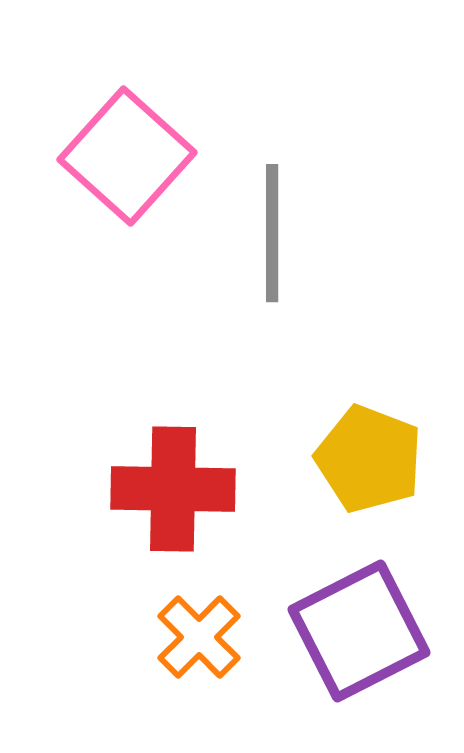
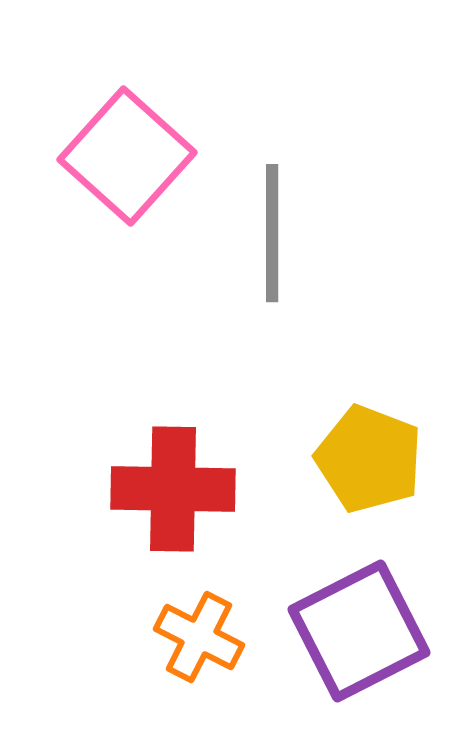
orange cross: rotated 18 degrees counterclockwise
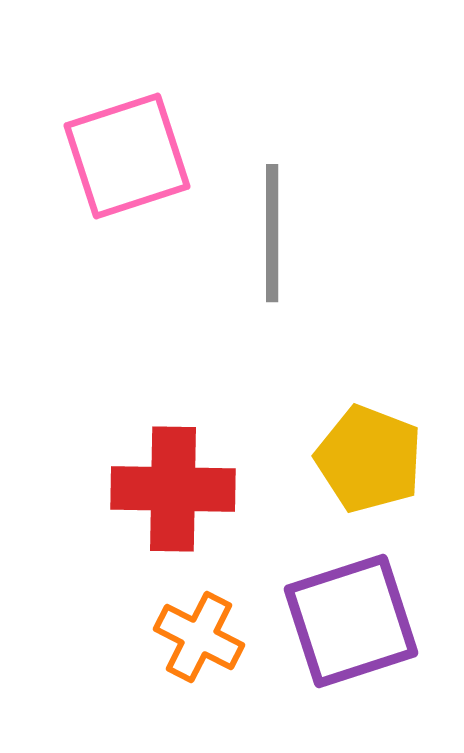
pink square: rotated 30 degrees clockwise
purple square: moved 8 px left, 10 px up; rotated 9 degrees clockwise
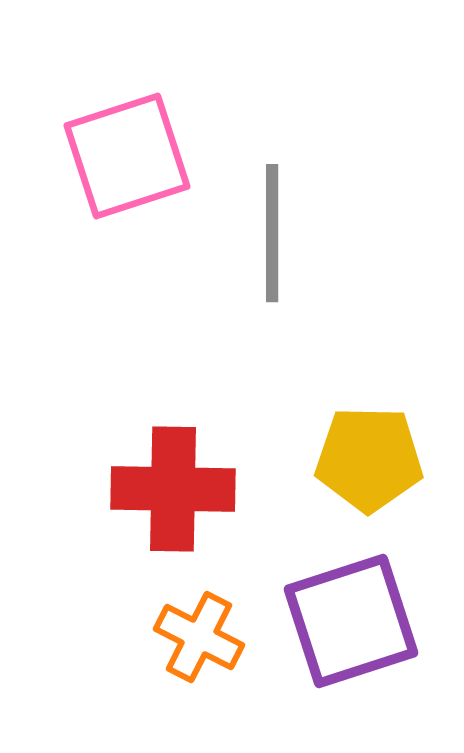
yellow pentagon: rotated 20 degrees counterclockwise
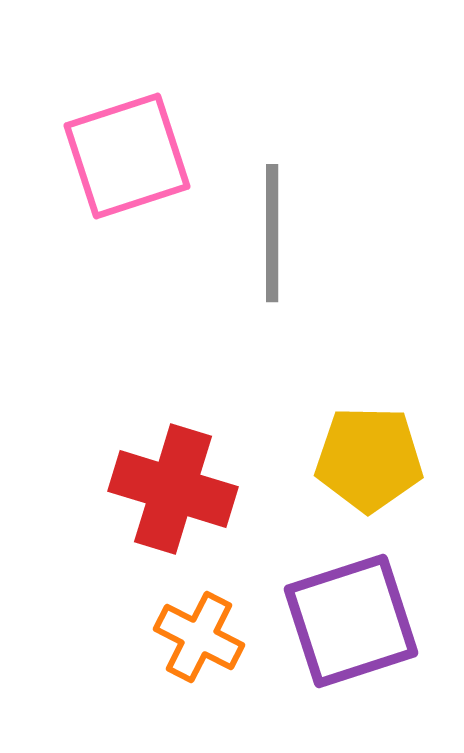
red cross: rotated 16 degrees clockwise
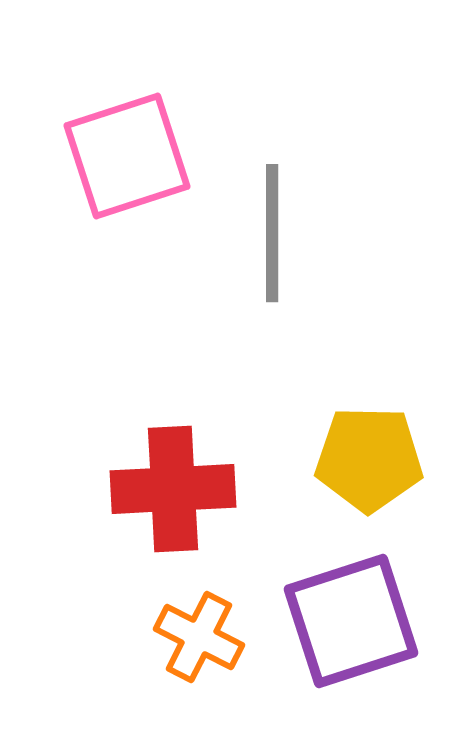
red cross: rotated 20 degrees counterclockwise
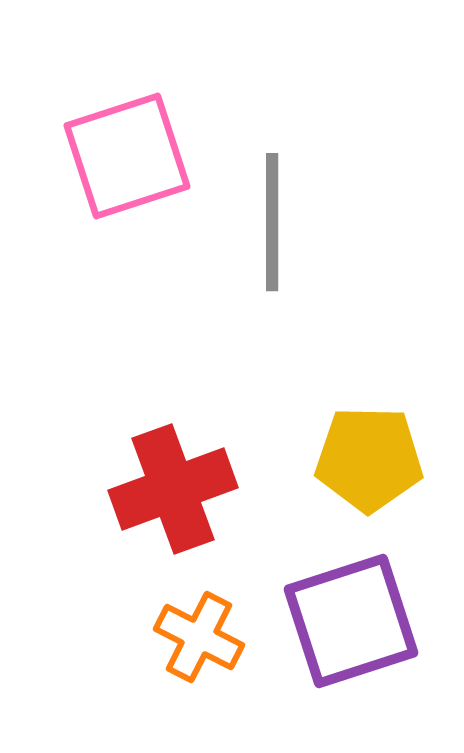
gray line: moved 11 px up
red cross: rotated 17 degrees counterclockwise
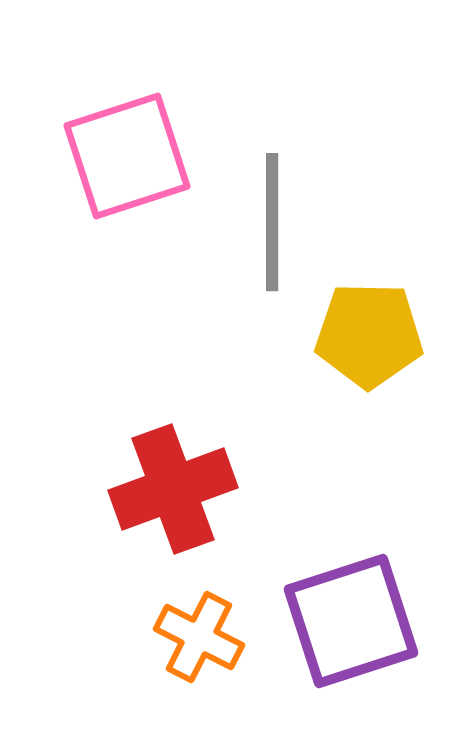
yellow pentagon: moved 124 px up
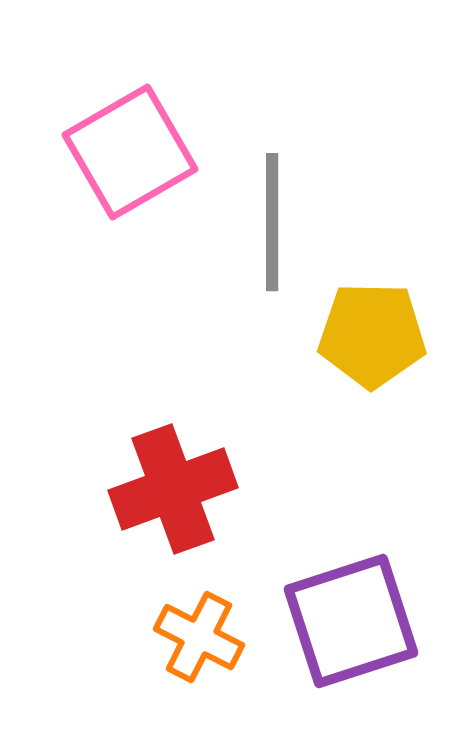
pink square: moved 3 px right, 4 px up; rotated 12 degrees counterclockwise
yellow pentagon: moved 3 px right
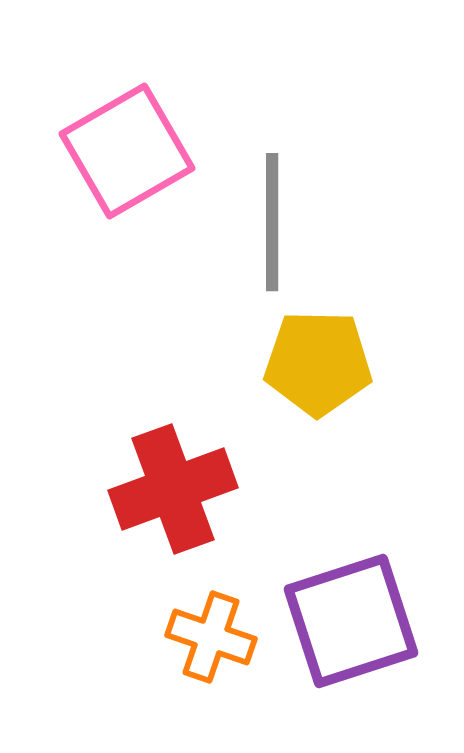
pink square: moved 3 px left, 1 px up
yellow pentagon: moved 54 px left, 28 px down
orange cross: moved 12 px right; rotated 8 degrees counterclockwise
